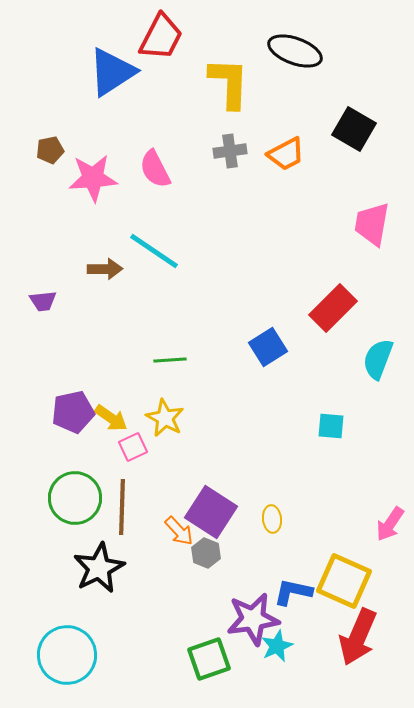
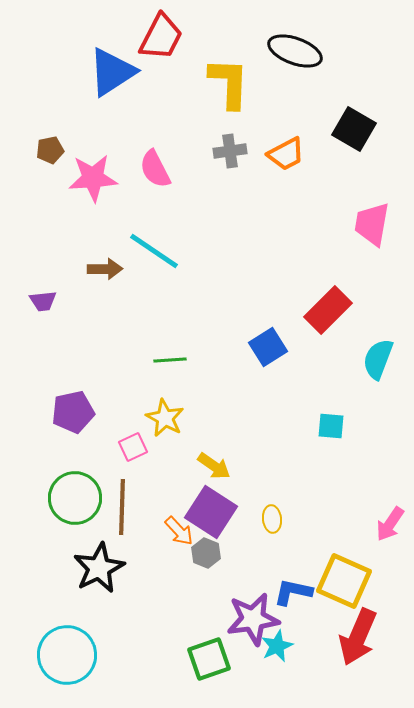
red rectangle: moved 5 px left, 2 px down
yellow arrow: moved 103 px right, 48 px down
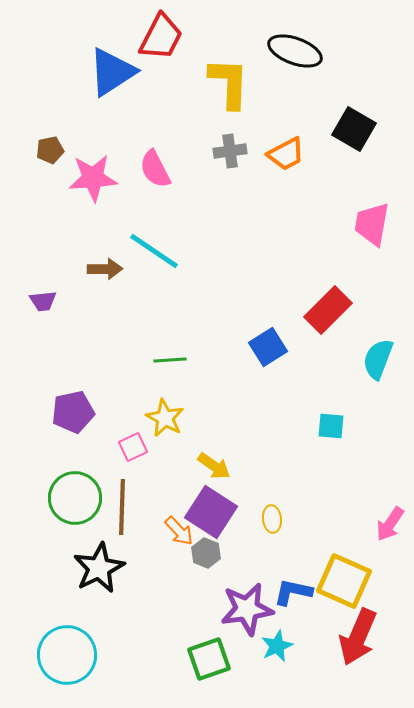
purple star: moved 6 px left, 10 px up
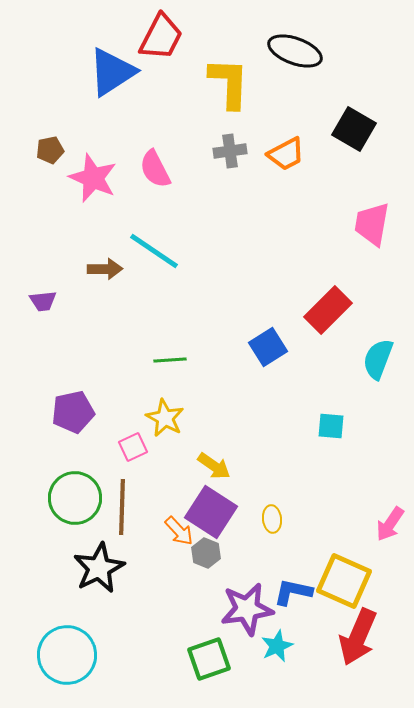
pink star: rotated 27 degrees clockwise
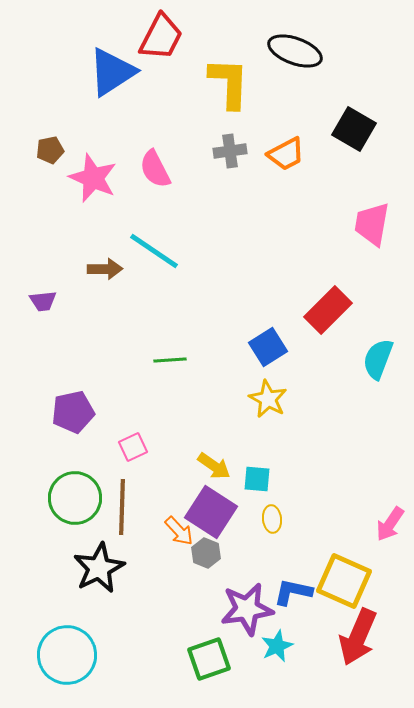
yellow star: moved 103 px right, 19 px up
cyan square: moved 74 px left, 53 px down
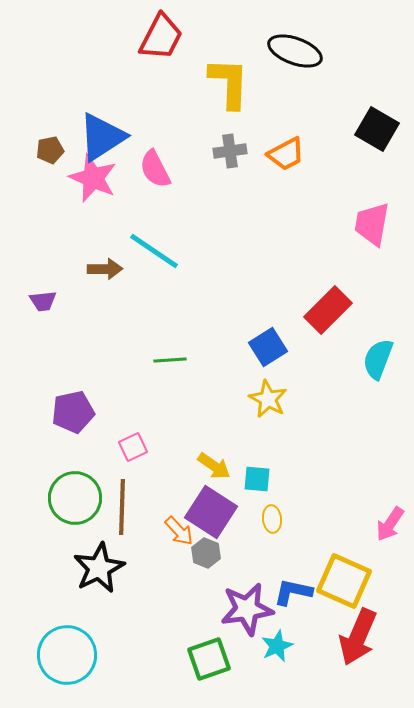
blue triangle: moved 10 px left, 65 px down
black square: moved 23 px right
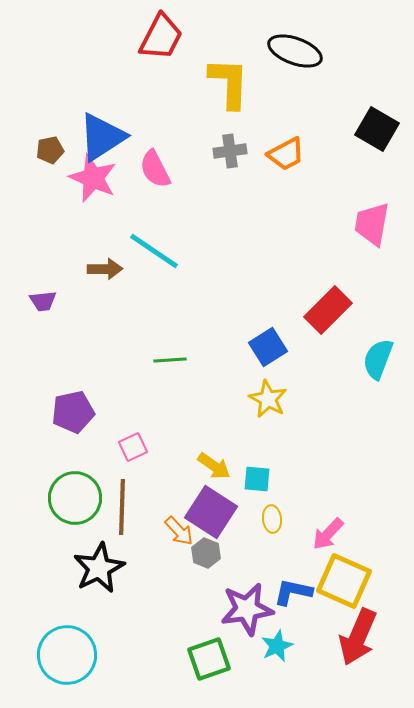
pink arrow: moved 62 px left, 10 px down; rotated 9 degrees clockwise
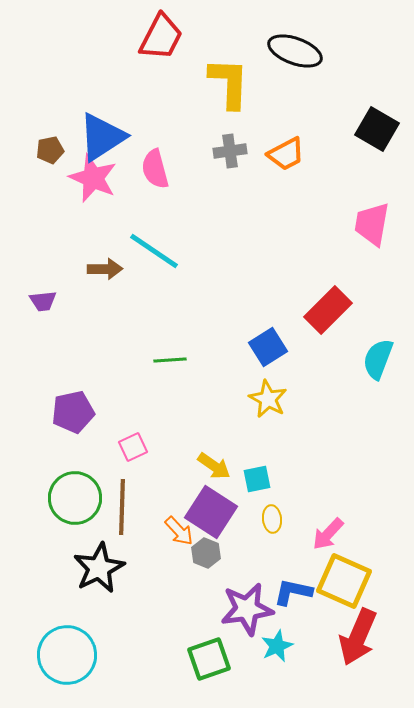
pink semicircle: rotated 12 degrees clockwise
cyan square: rotated 16 degrees counterclockwise
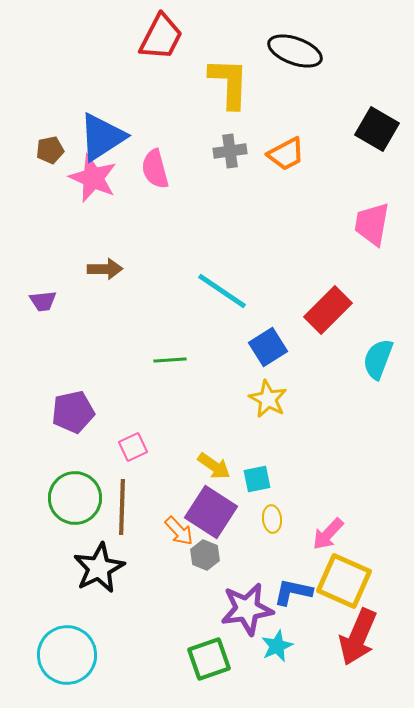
cyan line: moved 68 px right, 40 px down
gray hexagon: moved 1 px left, 2 px down
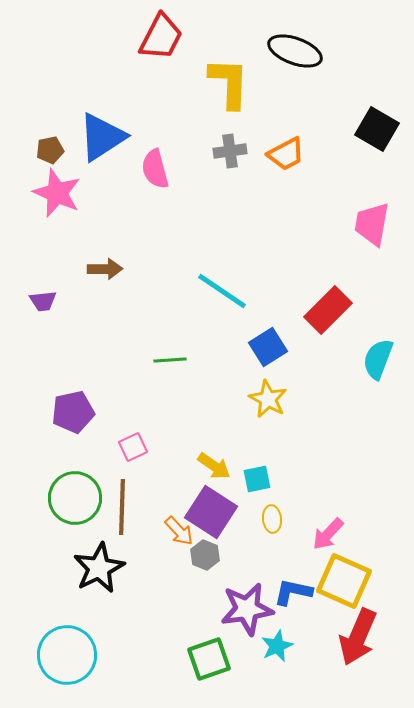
pink star: moved 36 px left, 15 px down
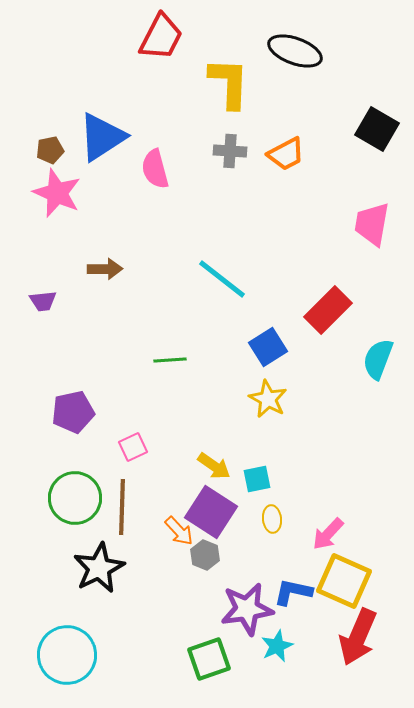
gray cross: rotated 12 degrees clockwise
cyan line: moved 12 px up; rotated 4 degrees clockwise
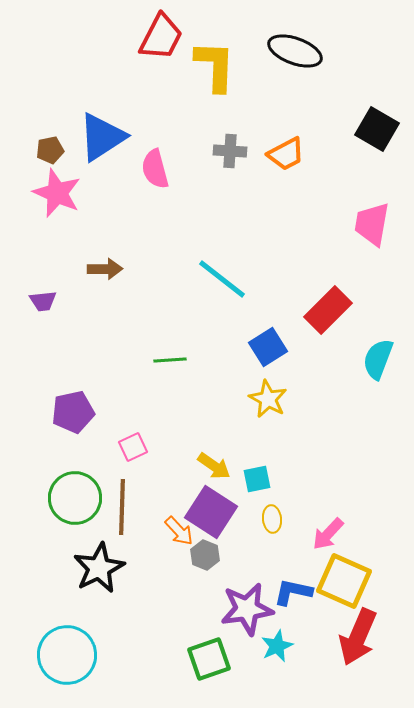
yellow L-shape: moved 14 px left, 17 px up
